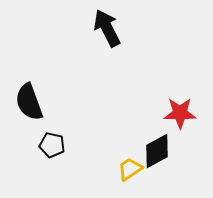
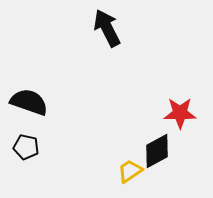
black semicircle: rotated 129 degrees clockwise
black pentagon: moved 26 px left, 2 px down
yellow trapezoid: moved 2 px down
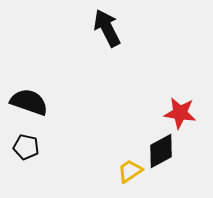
red star: rotated 8 degrees clockwise
black diamond: moved 4 px right
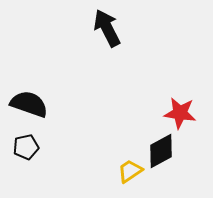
black semicircle: moved 2 px down
black pentagon: rotated 25 degrees counterclockwise
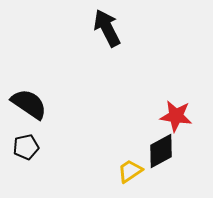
black semicircle: rotated 15 degrees clockwise
red star: moved 4 px left, 3 px down
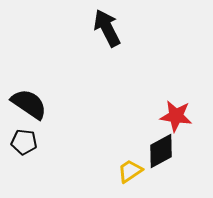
black pentagon: moved 2 px left, 5 px up; rotated 20 degrees clockwise
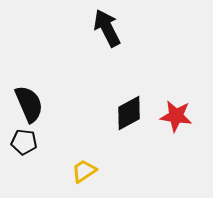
black semicircle: rotated 33 degrees clockwise
black diamond: moved 32 px left, 38 px up
yellow trapezoid: moved 46 px left
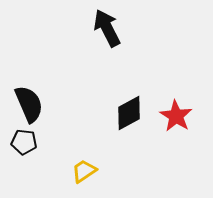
red star: rotated 24 degrees clockwise
